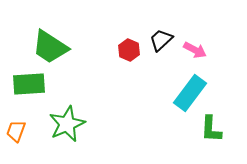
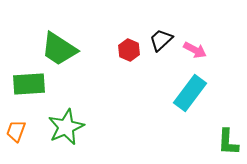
green trapezoid: moved 9 px right, 2 px down
green star: moved 1 px left, 3 px down
green L-shape: moved 17 px right, 13 px down
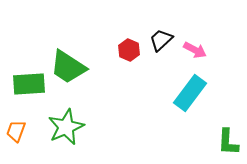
green trapezoid: moved 9 px right, 18 px down
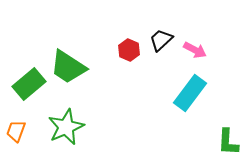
green rectangle: rotated 36 degrees counterclockwise
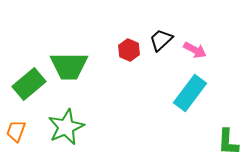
green trapezoid: moved 1 px right, 1 px up; rotated 33 degrees counterclockwise
